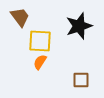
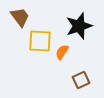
orange semicircle: moved 22 px right, 10 px up
brown square: rotated 24 degrees counterclockwise
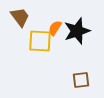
black star: moved 2 px left, 5 px down
orange semicircle: moved 7 px left, 24 px up
brown square: rotated 18 degrees clockwise
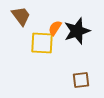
brown trapezoid: moved 1 px right, 1 px up
yellow square: moved 2 px right, 2 px down
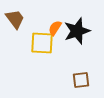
brown trapezoid: moved 6 px left, 3 px down
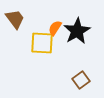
black star: rotated 12 degrees counterclockwise
brown square: rotated 30 degrees counterclockwise
